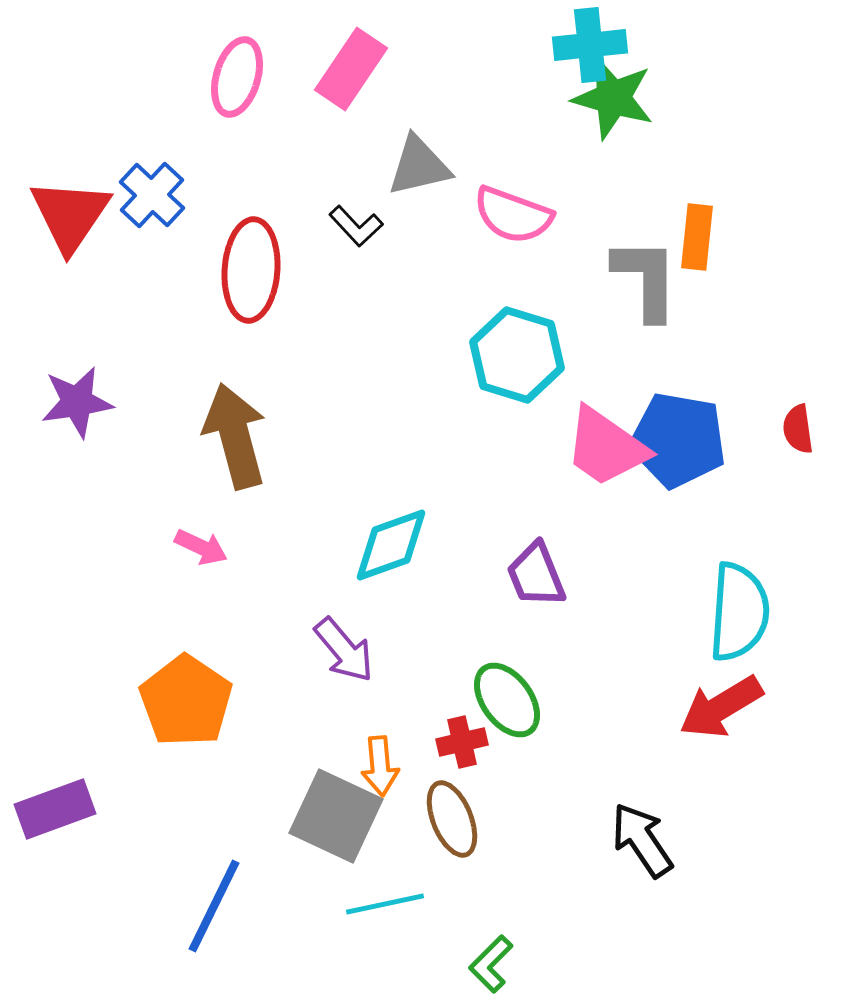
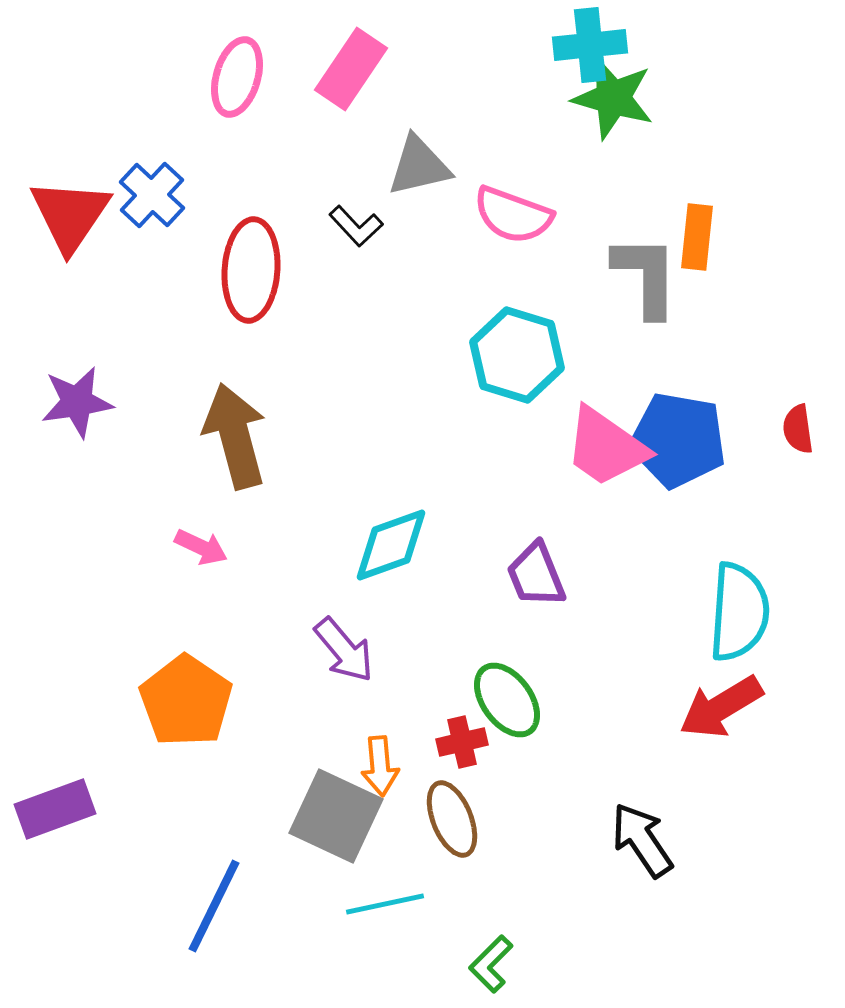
gray L-shape: moved 3 px up
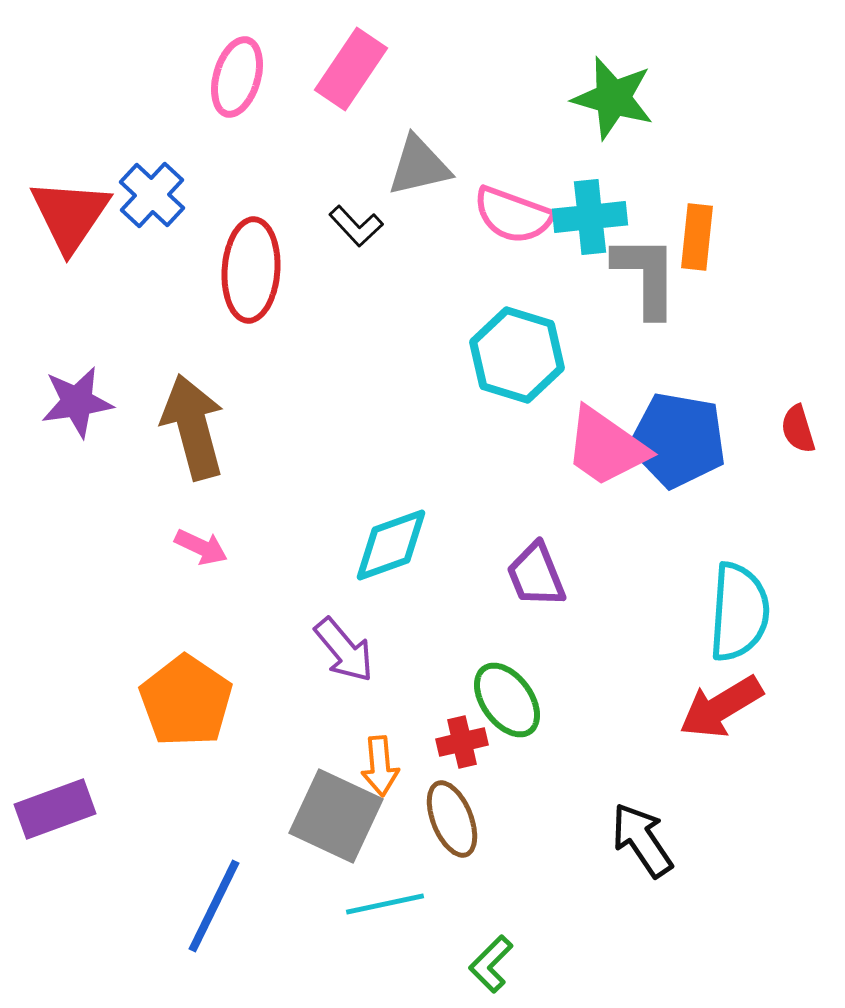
cyan cross: moved 172 px down
red semicircle: rotated 9 degrees counterclockwise
brown arrow: moved 42 px left, 9 px up
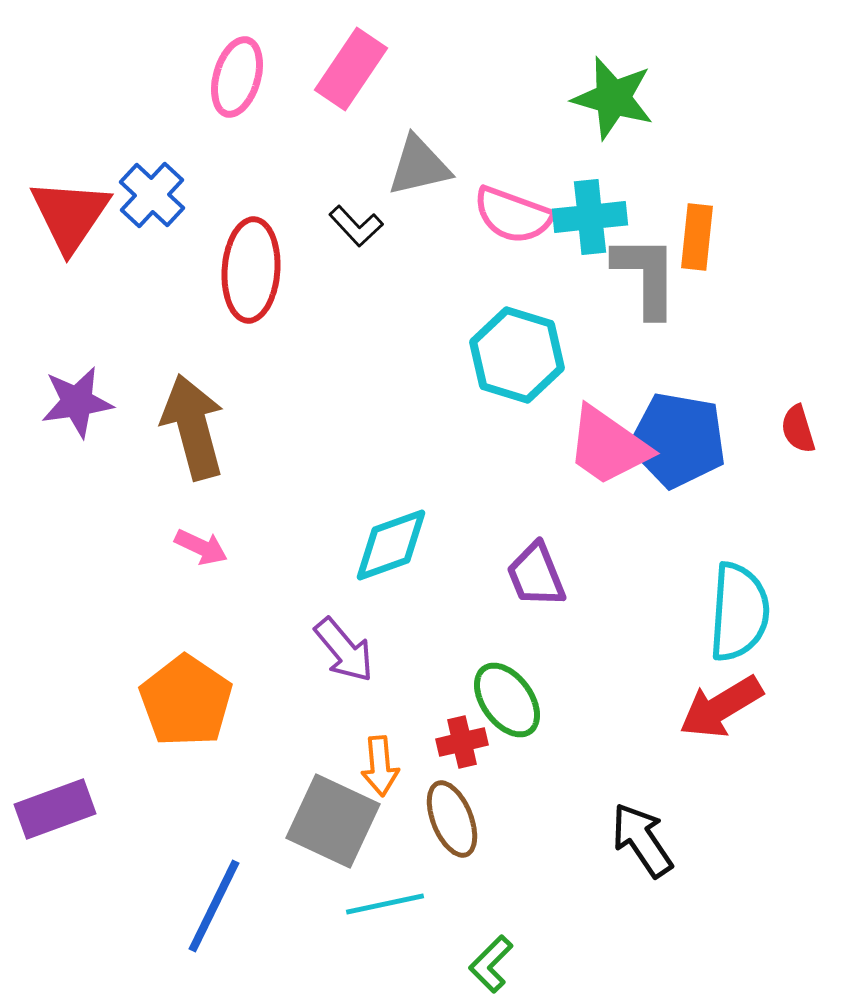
pink trapezoid: moved 2 px right, 1 px up
gray square: moved 3 px left, 5 px down
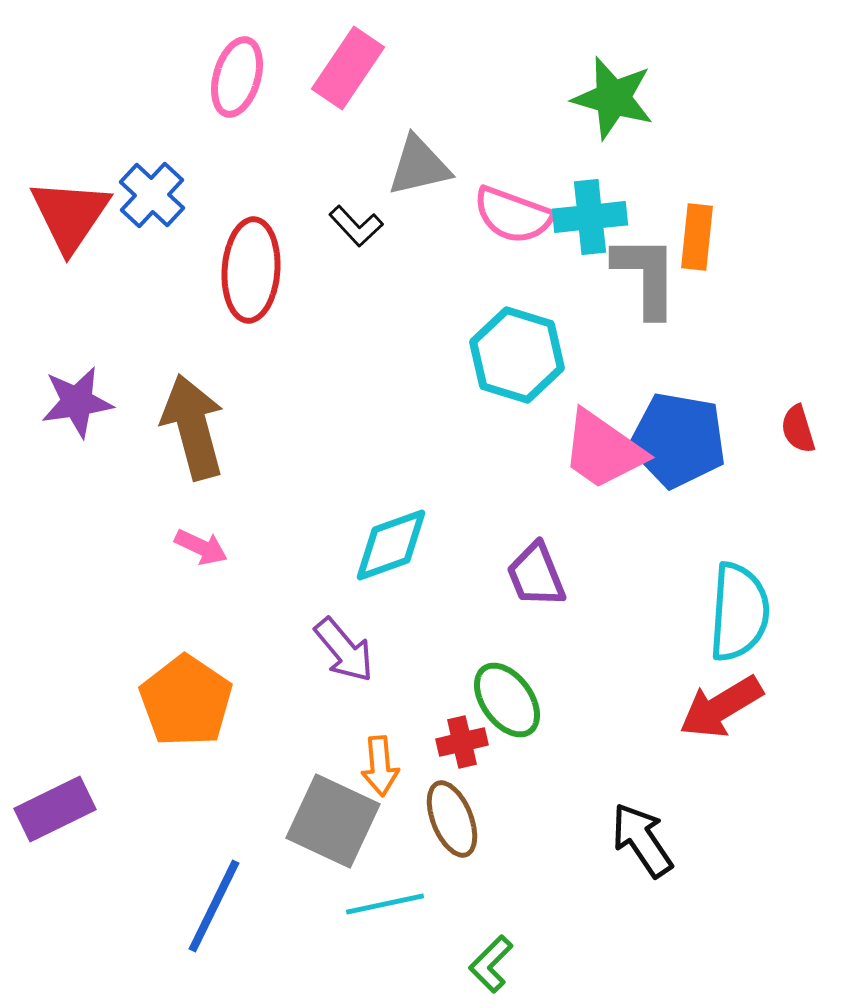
pink rectangle: moved 3 px left, 1 px up
pink trapezoid: moved 5 px left, 4 px down
purple rectangle: rotated 6 degrees counterclockwise
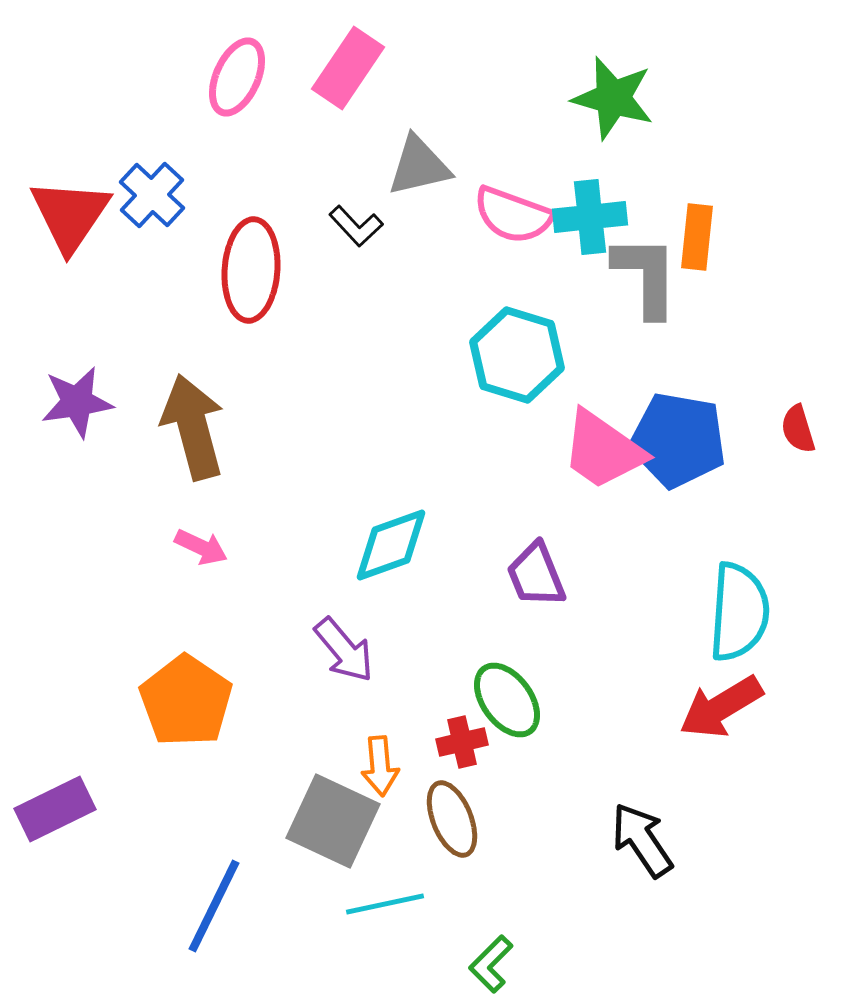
pink ellipse: rotated 8 degrees clockwise
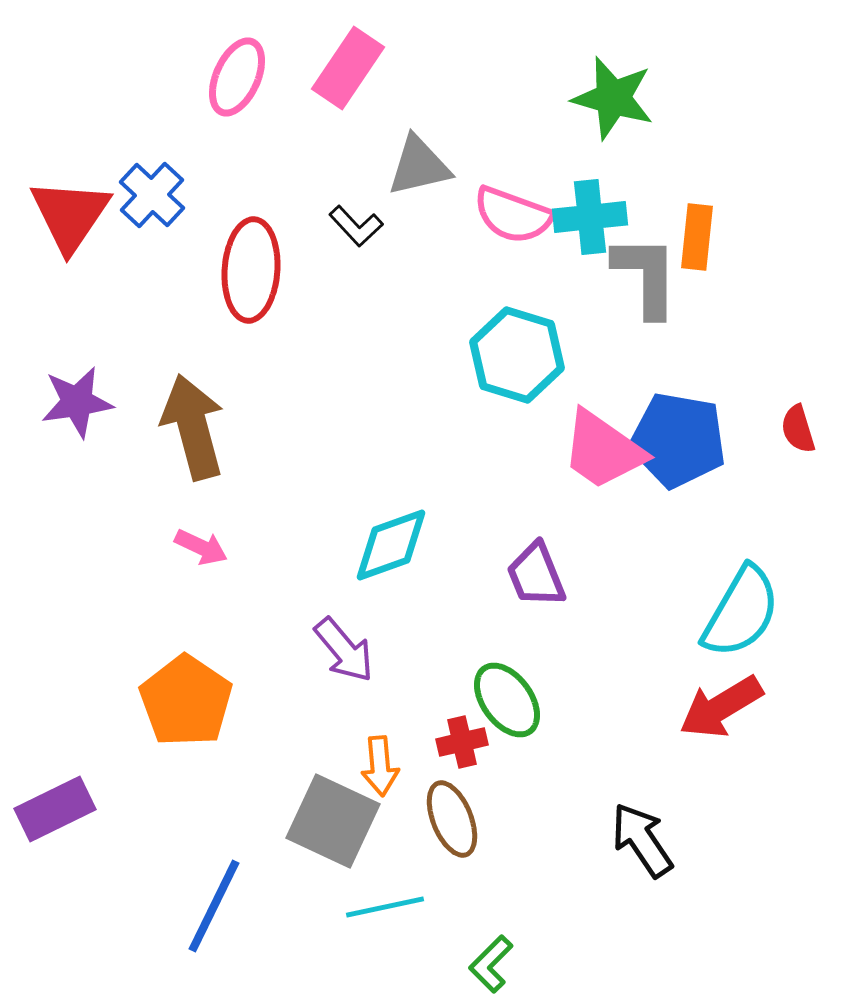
cyan semicircle: moved 2 px right; rotated 26 degrees clockwise
cyan line: moved 3 px down
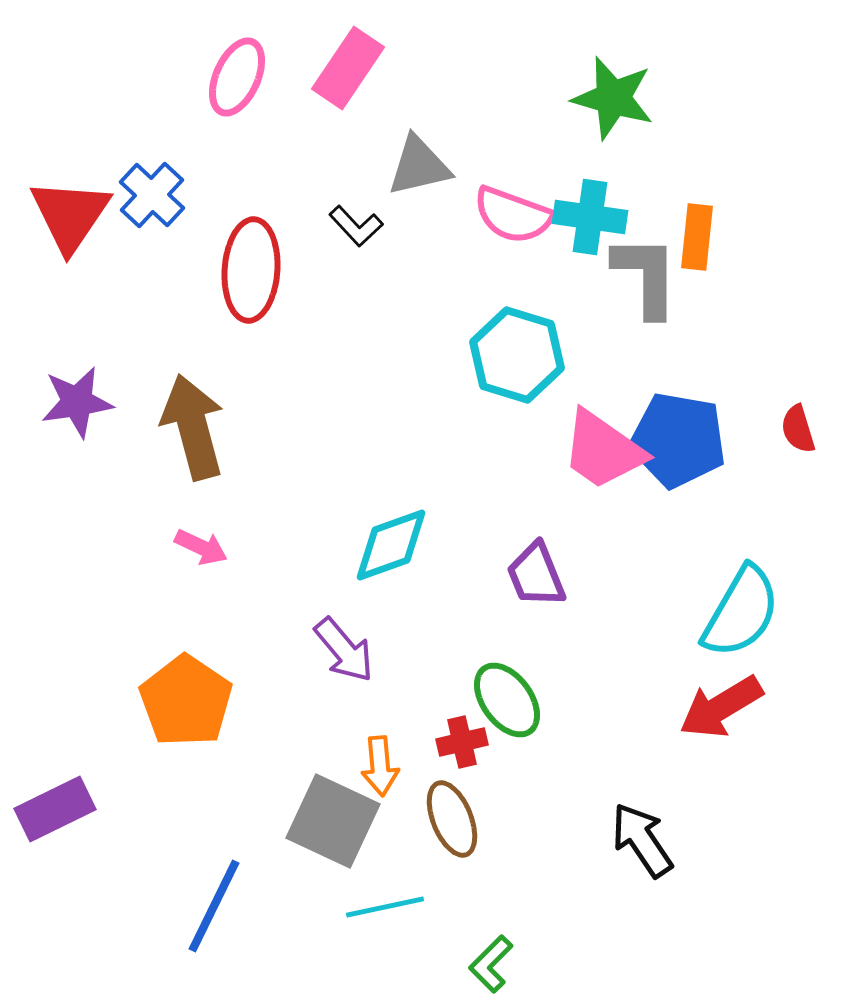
cyan cross: rotated 14 degrees clockwise
